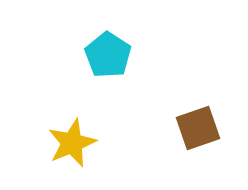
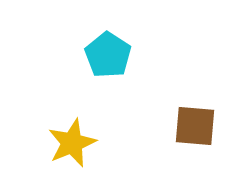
brown square: moved 3 px left, 2 px up; rotated 24 degrees clockwise
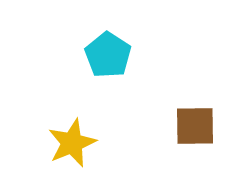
brown square: rotated 6 degrees counterclockwise
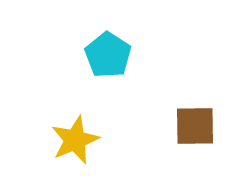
yellow star: moved 3 px right, 3 px up
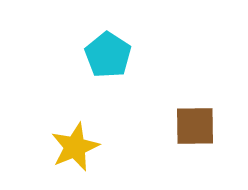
yellow star: moved 7 px down
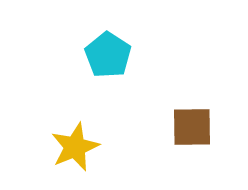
brown square: moved 3 px left, 1 px down
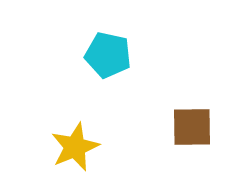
cyan pentagon: rotated 21 degrees counterclockwise
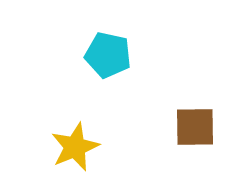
brown square: moved 3 px right
